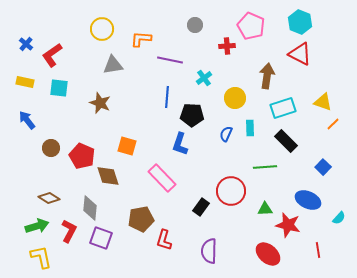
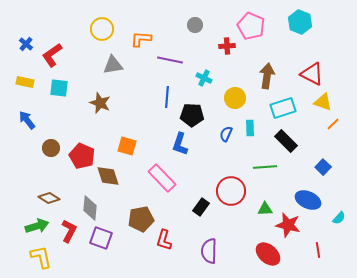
red triangle at (300, 54): moved 12 px right, 20 px down
cyan cross at (204, 78): rotated 28 degrees counterclockwise
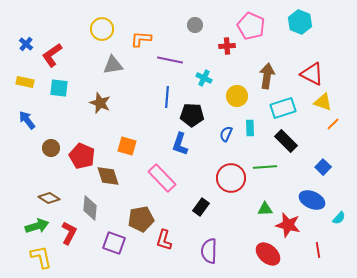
yellow circle at (235, 98): moved 2 px right, 2 px up
red circle at (231, 191): moved 13 px up
blue ellipse at (308, 200): moved 4 px right
red L-shape at (69, 231): moved 2 px down
purple square at (101, 238): moved 13 px right, 5 px down
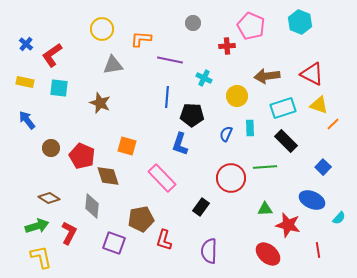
gray circle at (195, 25): moved 2 px left, 2 px up
brown arrow at (267, 76): rotated 105 degrees counterclockwise
yellow triangle at (323, 102): moved 4 px left, 3 px down
gray diamond at (90, 208): moved 2 px right, 2 px up
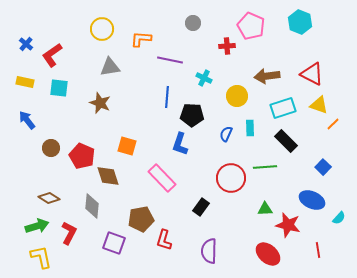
gray triangle at (113, 65): moved 3 px left, 2 px down
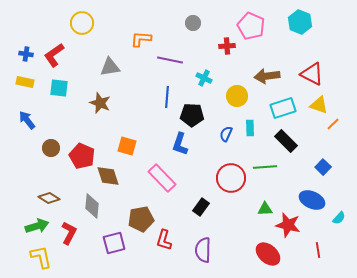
yellow circle at (102, 29): moved 20 px left, 6 px up
blue cross at (26, 44): moved 10 px down; rotated 32 degrees counterclockwise
red L-shape at (52, 55): moved 2 px right
purple square at (114, 243): rotated 35 degrees counterclockwise
purple semicircle at (209, 251): moved 6 px left, 1 px up
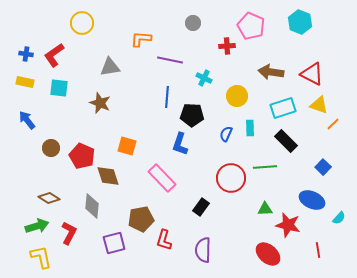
brown arrow at (267, 76): moved 4 px right, 4 px up; rotated 15 degrees clockwise
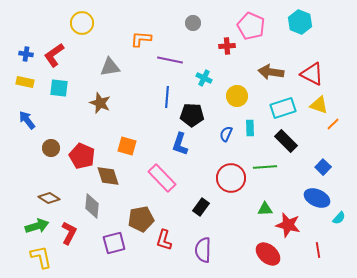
blue ellipse at (312, 200): moved 5 px right, 2 px up
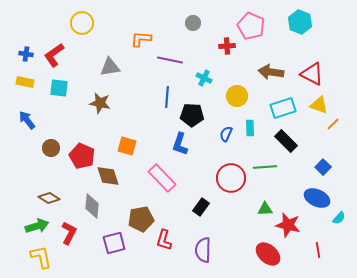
brown star at (100, 103): rotated 10 degrees counterclockwise
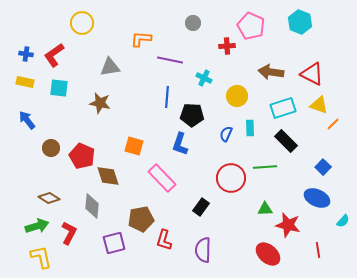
orange square at (127, 146): moved 7 px right
cyan semicircle at (339, 218): moved 4 px right, 3 px down
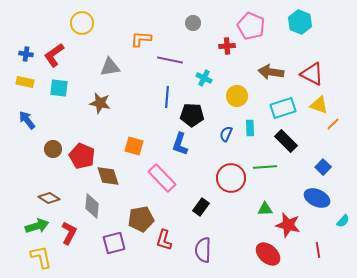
brown circle at (51, 148): moved 2 px right, 1 px down
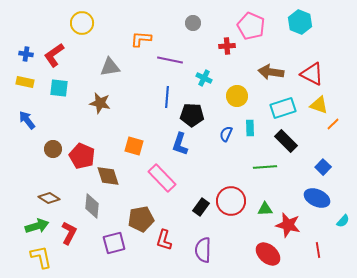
red circle at (231, 178): moved 23 px down
